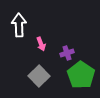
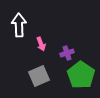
gray square: rotated 20 degrees clockwise
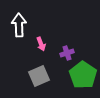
green pentagon: moved 2 px right
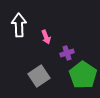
pink arrow: moved 5 px right, 7 px up
gray square: rotated 10 degrees counterclockwise
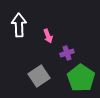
pink arrow: moved 2 px right, 1 px up
green pentagon: moved 2 px left, 3 px down
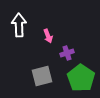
gray square: moved 3 px right; rotated 20 degrees clockwise
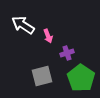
white arrow: moved 4 px right; rotated 55 degrees counterclockwise
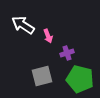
green pentagon: moved 1 px left, 1 px down; rotated 20 degrees counterclockwise
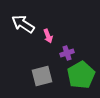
white arrow: moved 1 px up
green pentagon: moved 1 px right, 4 px up; rotated 28 degrees clockwise
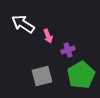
purple cross: moved 1 px right, 3 px up
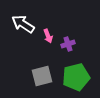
purple cross: moved 6 px up
green pentagon: moved 5 px left, 2 px down; rotated 16 degrees clockwise
